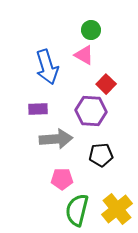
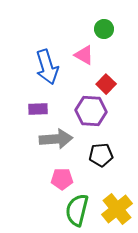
green circle: moved 13 px right, 1 px up
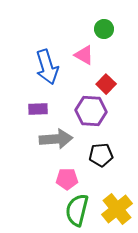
pink pentagon: moved 5 px right
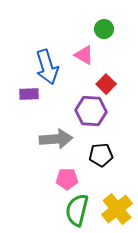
purple rectangle: moved 9 px left, 15 px up
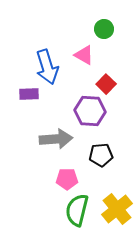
purple hexagon: moved 1 px left
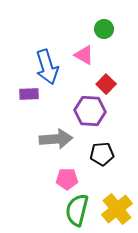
black pentagon: moved 1 px right, 1 px up
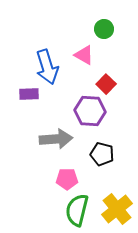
black pentagon: rotated 20 degrees clockwise
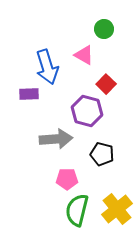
purple hexagon: moved 3 px left; rotated 12 degrees clockwise
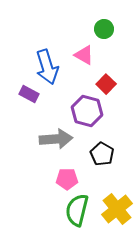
purple rectangle: rotated 30 degrees clockwise
black pentagon: rotated 15 degrees clockwise
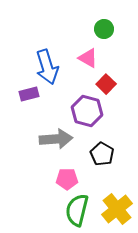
pink triangle: moved 4 px right, 3 px down
purple rectangle: rotated 42 degrees counterclockwise
